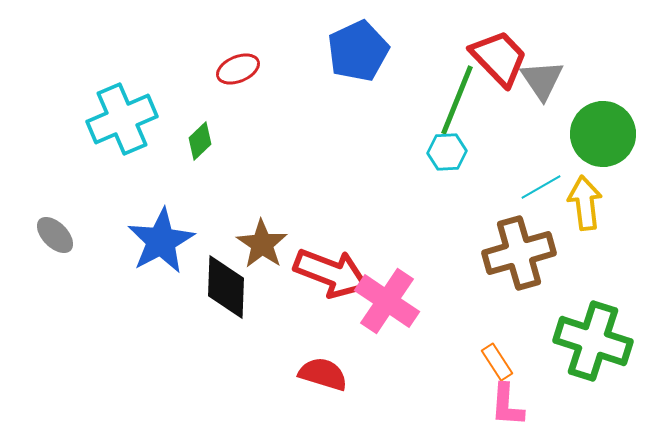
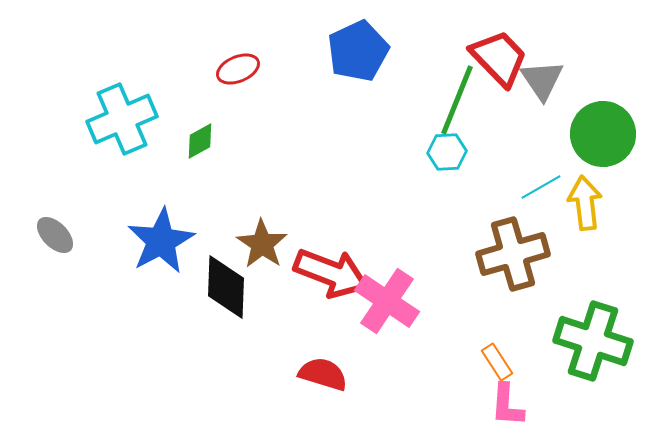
green diamond: rotated 15 degrees clockwise
brown cross: moved 6 px left, 1 px down
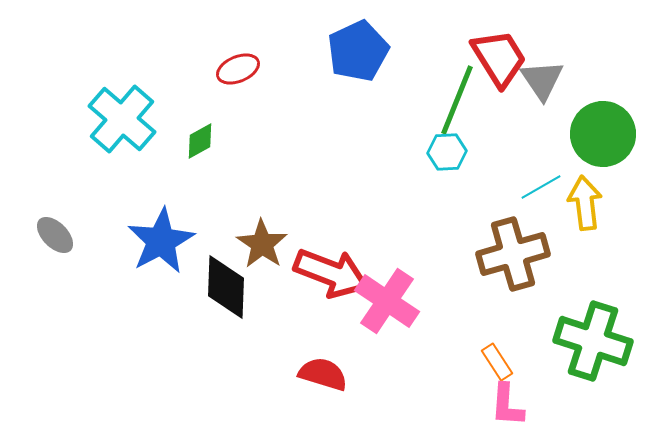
red trapezoid: rotated 12 degrees clockwise
cyan cross: rotated 26 degrees counterclockwise
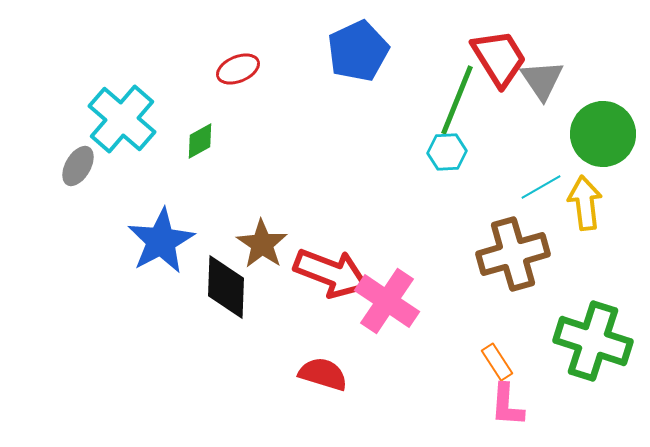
gray ellipse: moved 23 px right, 69 px up; rotated 75 degrees clockwise
